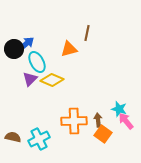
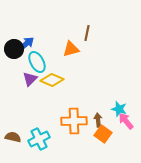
orange triangle: moved 2 px right
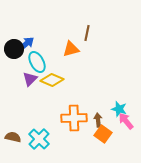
orange cross: moved 3 px up
cyan cross: rotated 20 degrees counterclockwise
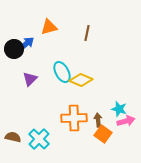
orange triangle: moved 22 px left, 22 px up
cyan ellipse: moved 25 px right, 10 px down
yellow diamond: moved 29 px right
pink arrow: rotated 114 degrees clockwise
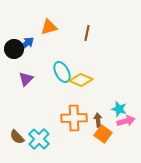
purple triangle: moved 4 px left
brown semicircle: moved 4 px right; rotated 147 degrees counterclockwise
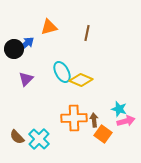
brown arrow: moved 4 px left
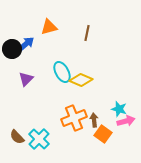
black circle: moved 2 px left
orange cross: rotated 20 degrees counterclockwise
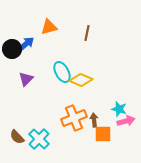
orange square: rotated 36 degrees counterclockwise
